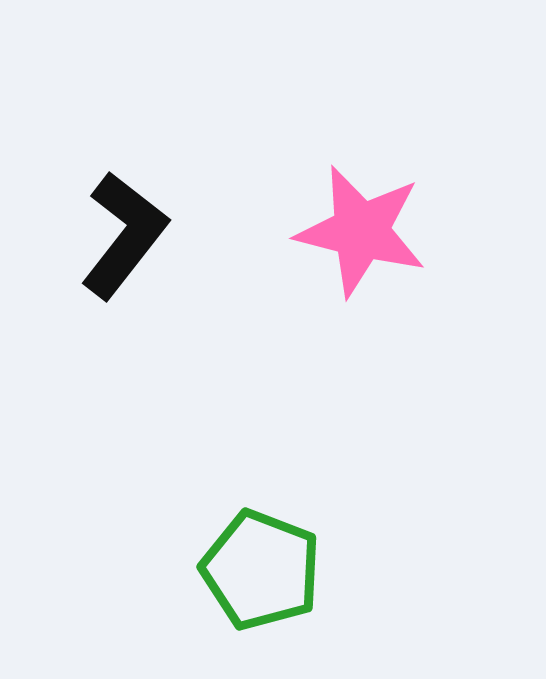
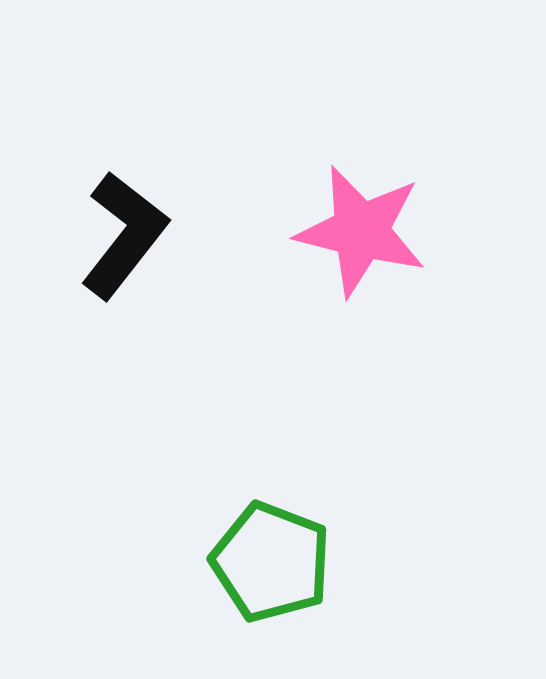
green pentagon: moved 10 px right, 8 px up
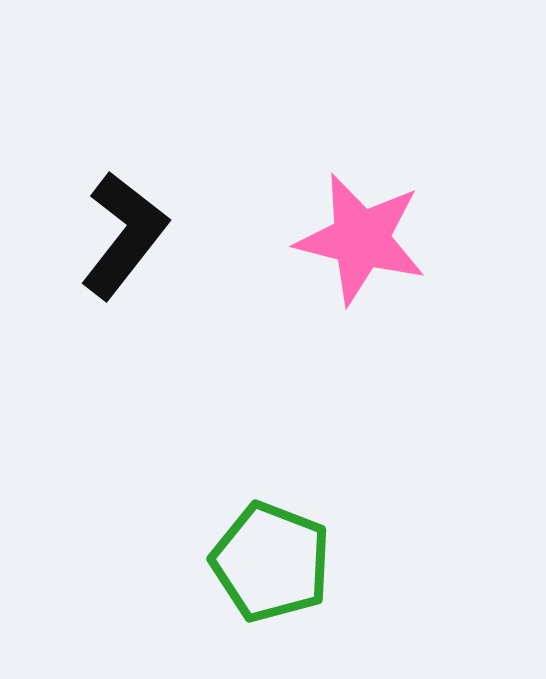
pink star: moved 8 px down
